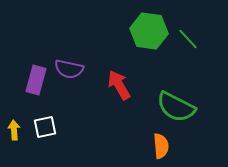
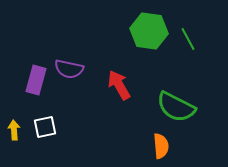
green line: rotated 15 degrees clockwise
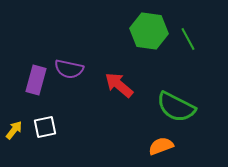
red arrow: rotated 20 degrees counterclockwise
yellow arrow: rotated 42 degrees clockwise
orange semicircle: rotated 105 degrees counterclockwise
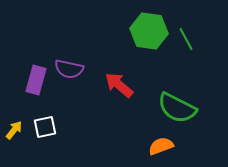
green line: moved 2 px left
green semicircle: moved 1 px right, 1 px down
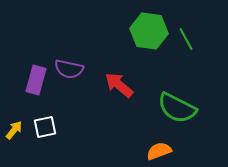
orange semicircle: moved 2 px left, 5 px down
